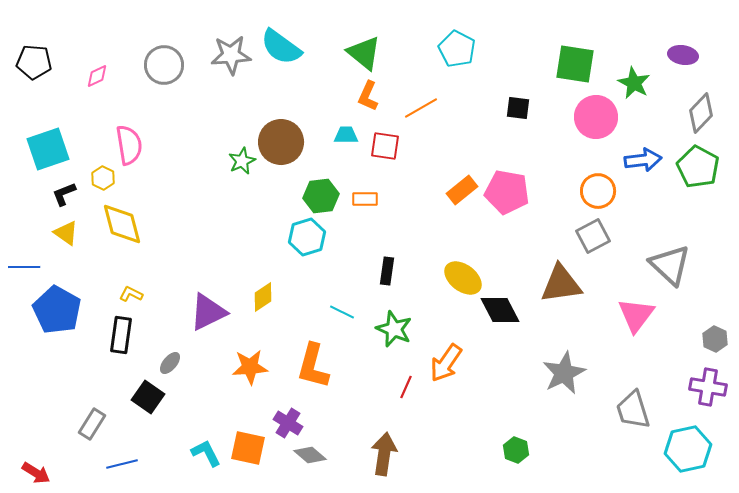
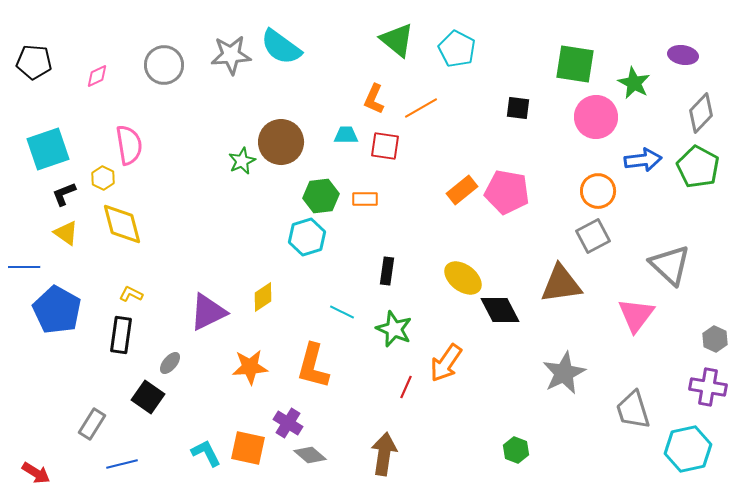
green triangle at (364, 53): moved 33 px right, 13 px up
orange L-shape at (368, 96): moved 6 px right, 3 px down
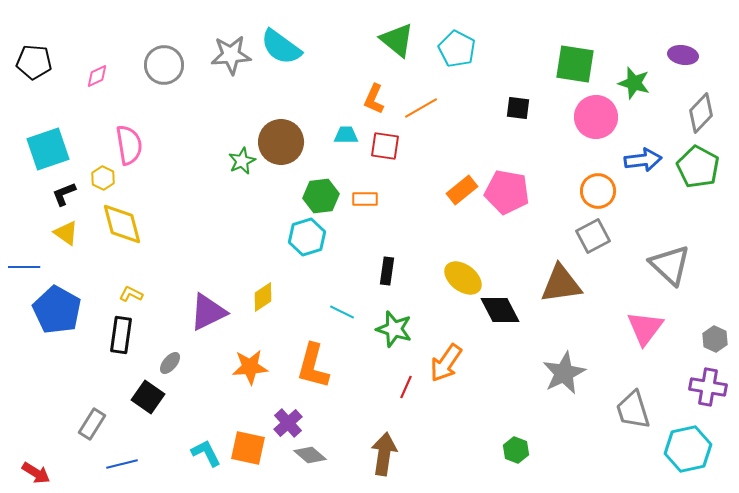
green star at (634, 83): rotated 12 degrees counterclockwise
pink triangle at (636, 315): moved 9 px right, 13 px down
green star at (394, 329): rotated 6 degrees counterclockwise
purple cross at (288, 423): rotated 16 degrees clockwise
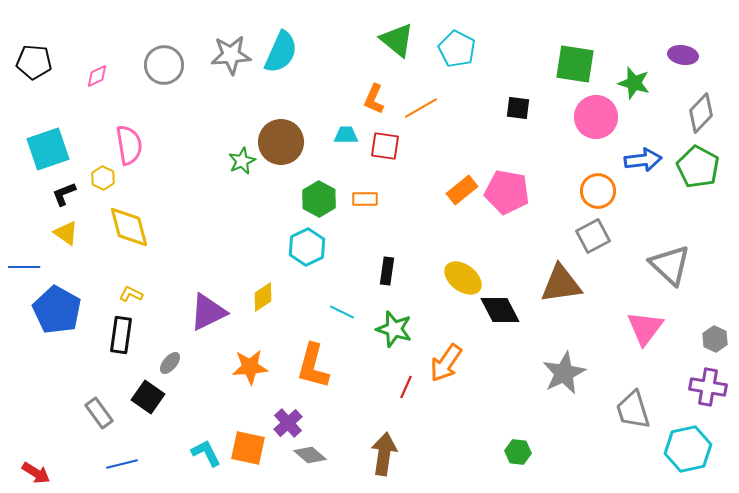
cyan semicircle at (281, 47): moved 5 px down; rotated 102 degrees counterclockwise
green hexagon at (321, 196): moved 2 px left, 3 px down; rotated 24 degrees counterclockwise
yellow diamond at (122, 224): moved 7 px right, 3 px down
cyan hexagon at (307, 237): moved 10 px down; rotated 9 degrees counterclockwise
gray rectangle at (92, 424): moved 7 px right, 11 px up; rotated 68 degrees counterclockwise
green hexagon at (516, 450): moved 2 px right, 2 px down; rotated 15 degrees counterclockwise
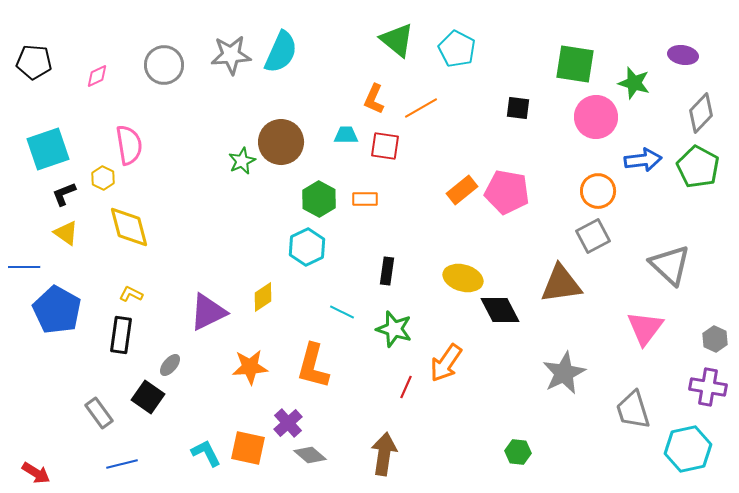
yellow ellipse at (463, 278): rotated 21 degrees counterclockwise
gray ellipse at (170, 363): moved 2 px down
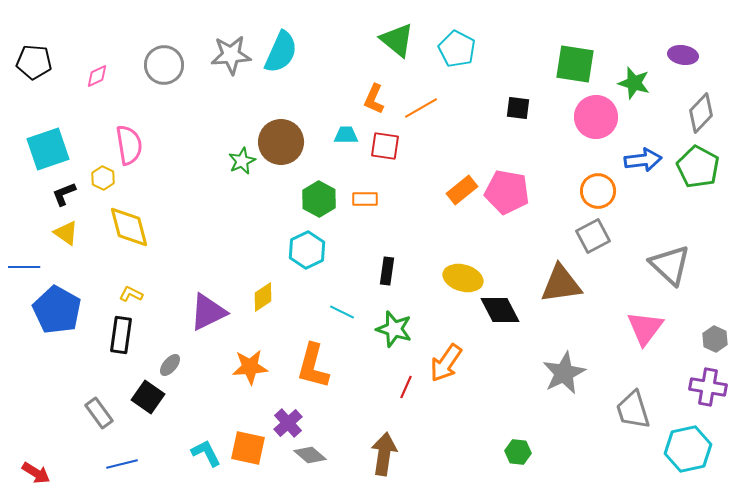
cyan hexagon at (307, 247): moved 3 px down
